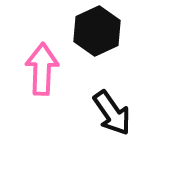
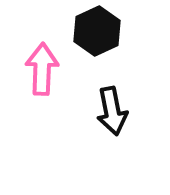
black arrow: moved 2 px up; rotated 24 degrees clockwise
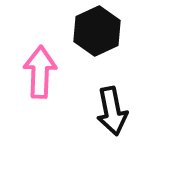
pink arrow: moved 2 px left, 3 px down
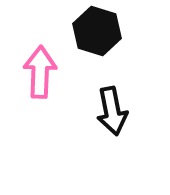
black hexagon: rotated 18 degrees counterclockwise
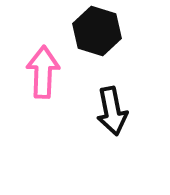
pink arrow: moved 3 px right
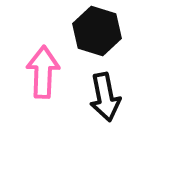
black arrow: moved 7 px left, 14 px up
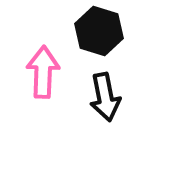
black hexagon: moved 2 px right
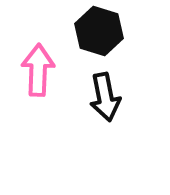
pink arrow: moved 5 px left, 2 px up
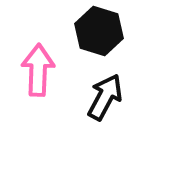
black arrow: rotated 141 degrees counterclockwise
